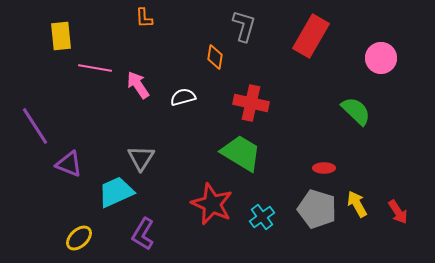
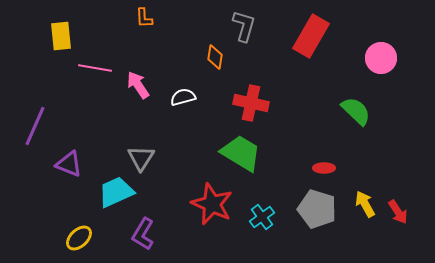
purple line: rotated 57 degrees clockwise
yellow arrow: moved 8 px right
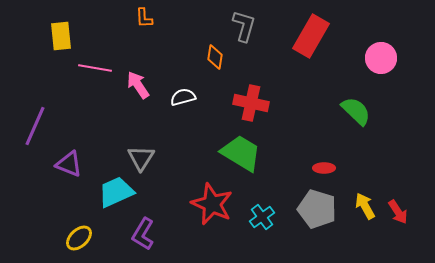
yellow arrow: moved 2 px down
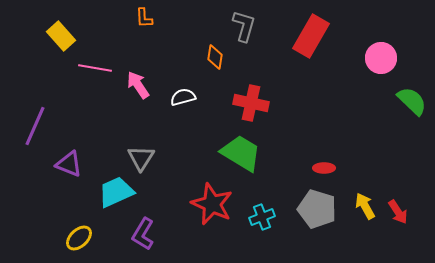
yellow rectangle: rotated 36 degrees counterclockwise
green semicircle: moved 56 px right, 10 px up
cyan cross: rotated 15 degrees clockwise
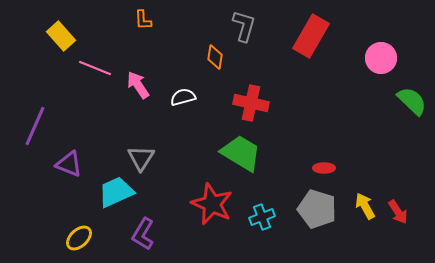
orange L-shape: moved 1 px left, 2 px down
pink line: rotated 12 degrees clockwise
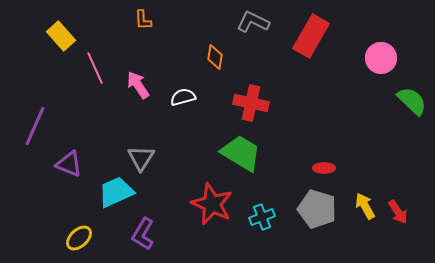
gray L-shape: moved 9 px right, 4 px up; rotated 80 degrees counterclockwise
pink line: rotated 44 degrees clockwise
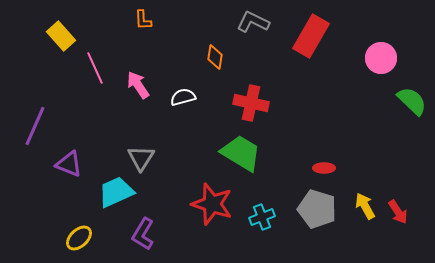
red star: rotated 6 degrees counterclockwise
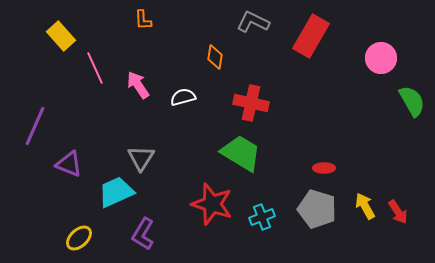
green semicircle: rotated 16 degrees clockwise
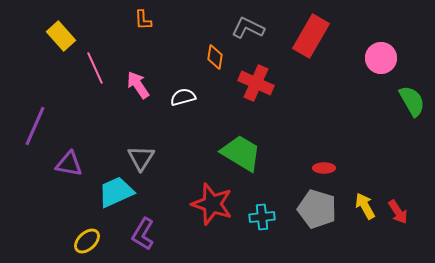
gray L-shape: moved 5 px left, 6 px down
red cross: moved 5 px right, 20 px up; rotated 12 degrees clockwise
purple triangle: rotated 12 degrees counterclockwise
cyan cross: rotated 15 degrees clockwise
yellow ellipse: moved 8 px right, 3 px down
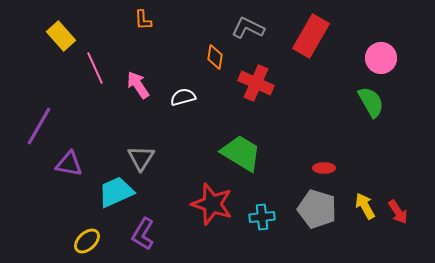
green semicircle: moved 41 px left, 1 px down
purple line: moved 4 px right; rotated 6 degrees clockwise
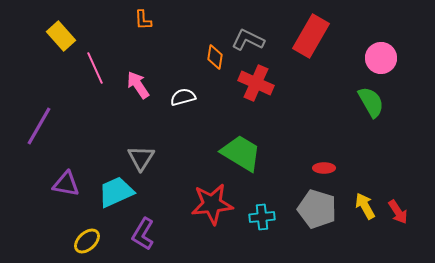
gray L-shape: moved 12 px down
purple triangle: moved 3 px left, 20 px down
red star: rotated 24 degrees counterclockwise
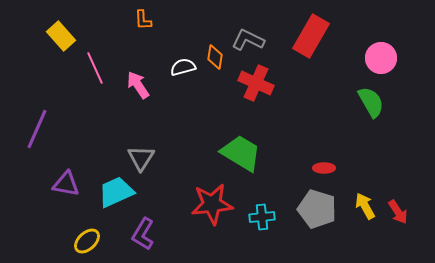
white semicircle: moved 30 px up
purple line: moved 2 px left, 3 px down; rotated 6 degrees counterclockwise
